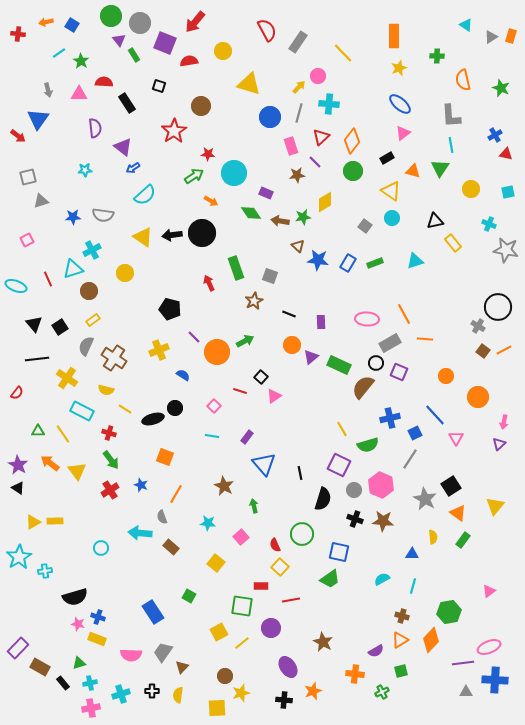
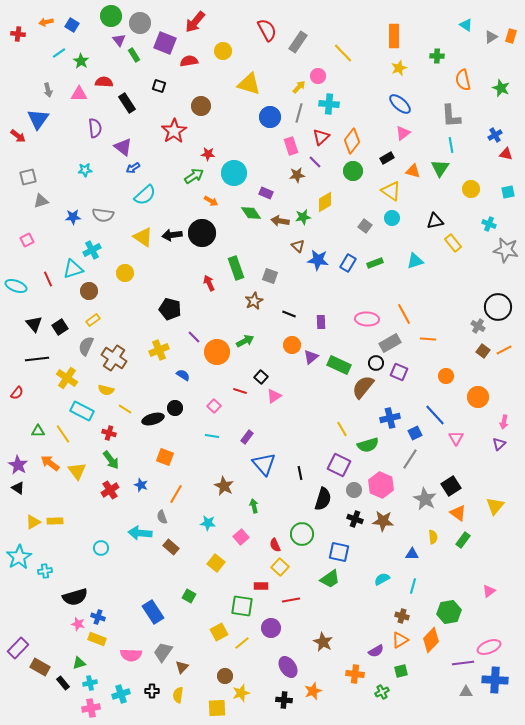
orange line at (425, 339): moved 3 px right
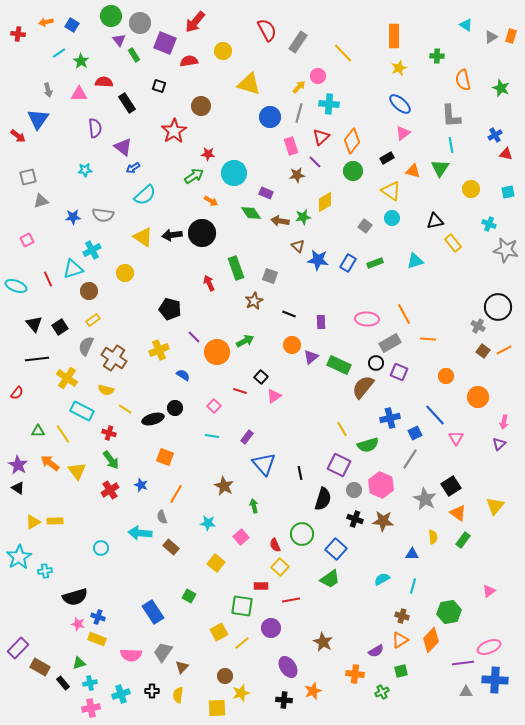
blue square at (339, 552): moved 3 px left, 3 px up; rotated 30 degrees clockwise
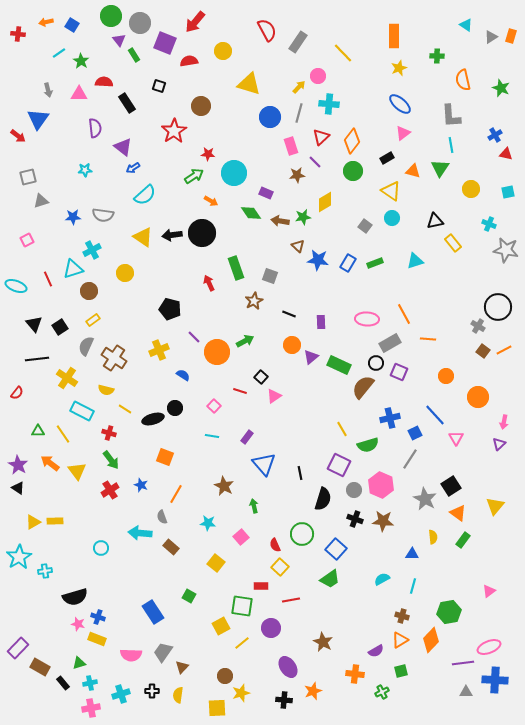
yellow square at (219, 632): moved 2 px right, 6 px up
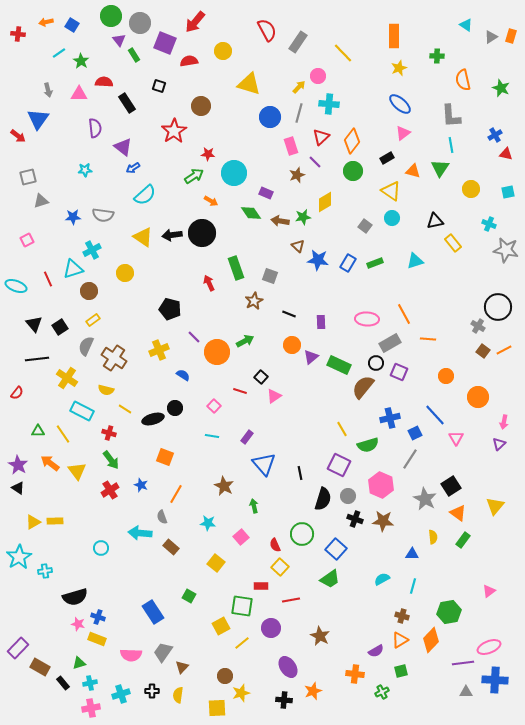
brown star at (297, 175): rotated 14 degrees counterclockwise
gray circle at (354, 490): moved 6 px left, 6 px down
brown star at (323, 642): moved 3 px left, 6 px up
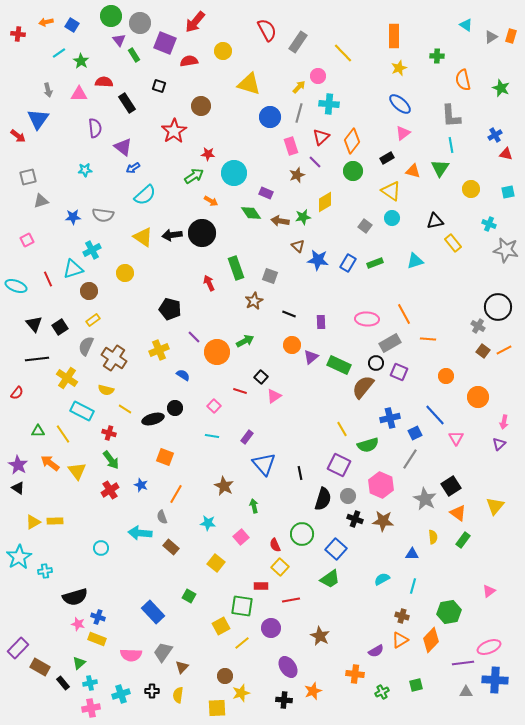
blue rectangle at (153, 612): rotated 10 degrees counterclockwise
green triangle at (79, 663): rotated 24 degrees counterclockwise
green square at (401, 671): moved 15 px right, 14 px down
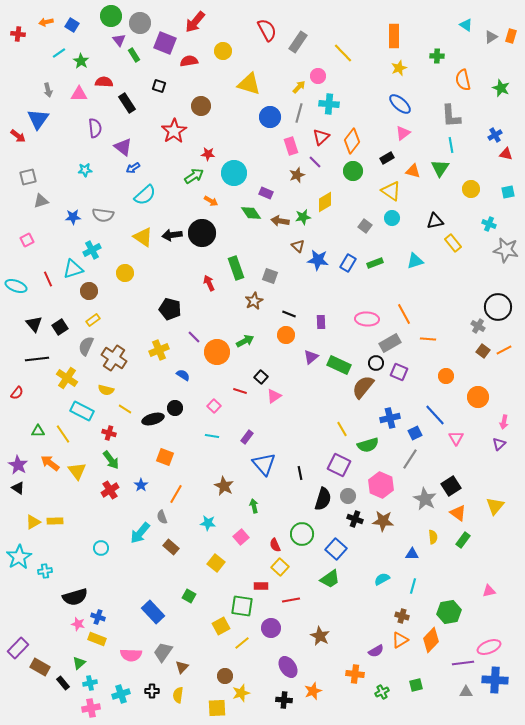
orange circle at (292, 345): moved 6 px left, 10 px up
blue star at (141, 485): rotated 16 degrees clockwise
cyan arrow at (140, 533): rotated 55 degrees counterclockwise
pink triangle at (489, 591): rotated 24 degrees clockwise
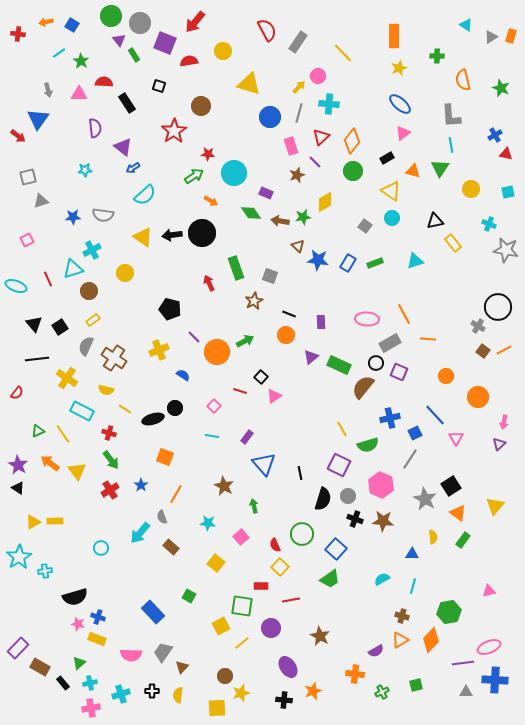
green triangle at (38, 431): rotated 24 degrees counterclockwise
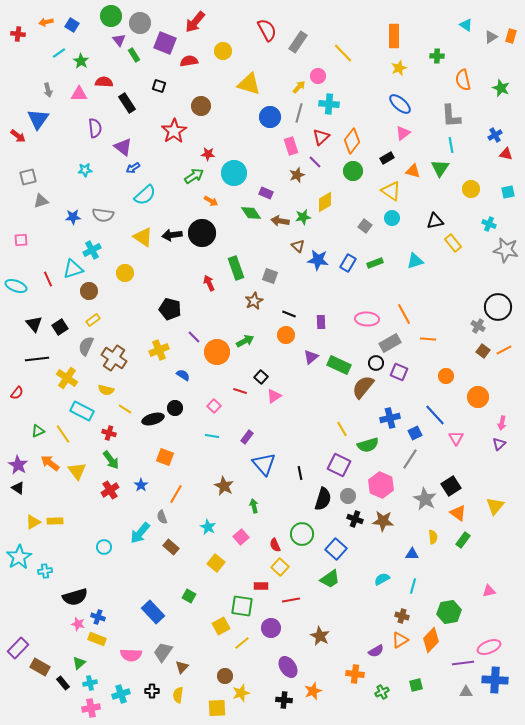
pink square at (27, 240): moved 6 px left; rotated 24 degrees clockwise
pink arrow at (504, 422): moved 2 px left, 1 px down
cyan star at (208, 523): moved 4 px down; rotated 21 degrees clockwise
cyan circle at (101, 548): moved 3 px right, 1 px up
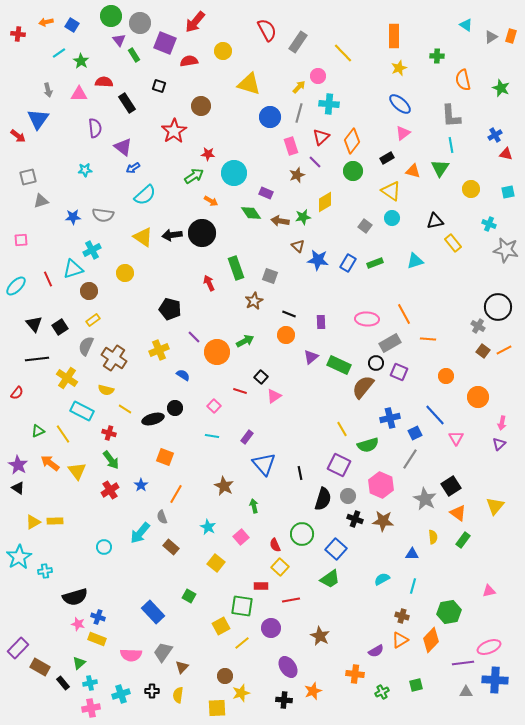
cyan ellipse at (16, 286): rotated 65 degrees counterclockwise
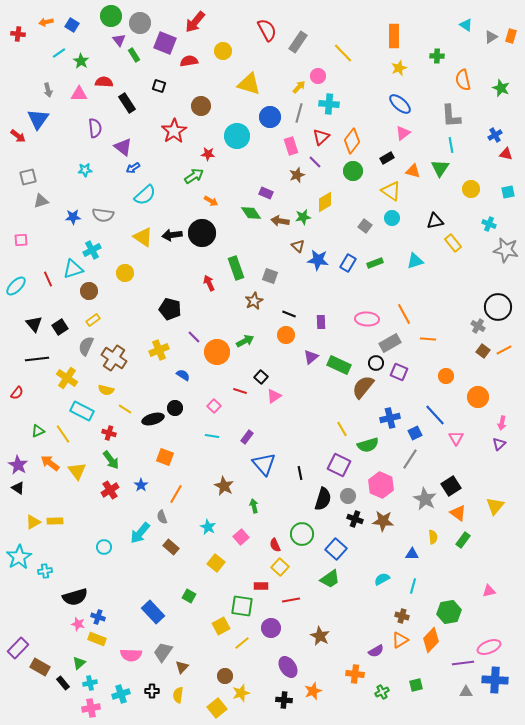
cyan circle at (234, 173): moved 3 px right, 37 px up
yellow square at (217, 708): rotated 36 degrees counterclockwise
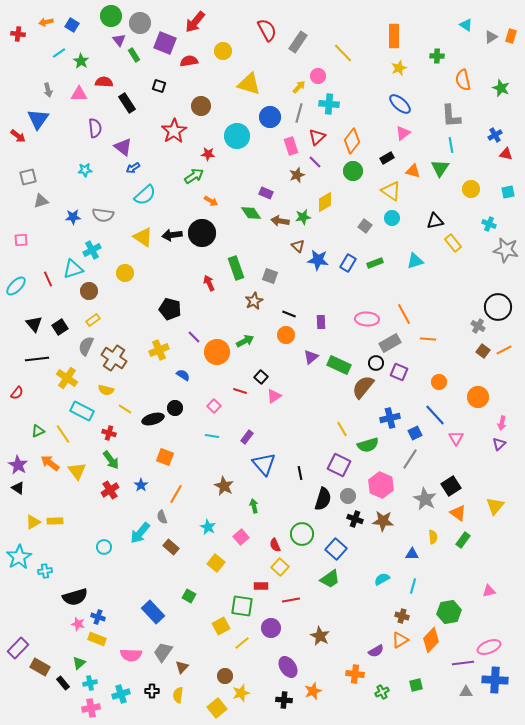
red triangle at (321, 137): moved 4 px left
orange circle at (446, 376): moved 7 px left, 6 px down
